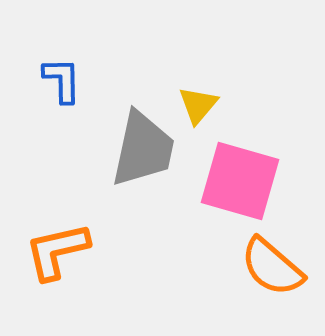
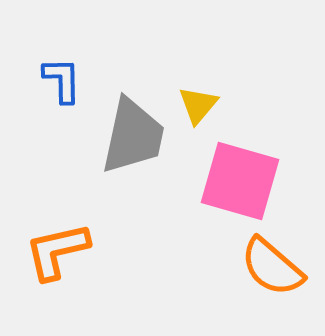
gray trapezoid: moved 10 px left, 13 px up
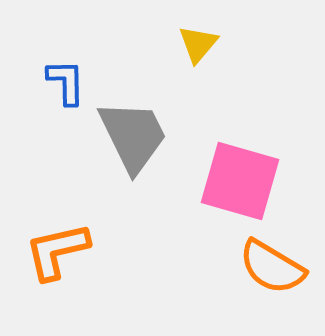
blue L-shape: moved 4 px right, 2 px down
yellow triangle: moved 61 px up
gray trapezoid: rotated 38 degrees counterclockwise
orange semicircle: rotated 10 degrees counterclockwise
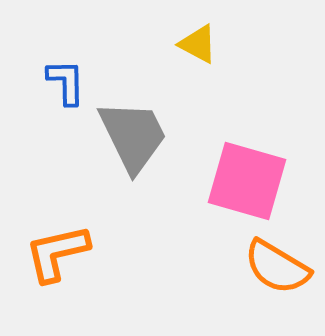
yellow triangle: rotated 42 degrees counterclockwise
pink square: moved 7 px right
orange L-shape: moved 2 px down
orange semicircle: moved 5 px right
